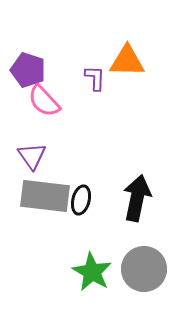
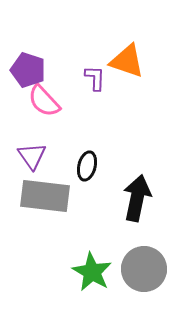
orange triangle: rotated 18 degrees clockwise
black ellipse: moved 6 px right, 34 px up
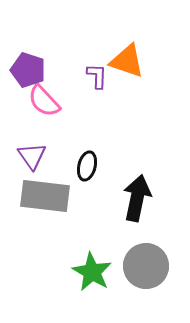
purple L-shape: moved 2 px right, 2 px up
gray circle: moved 2 px right, 3 px up
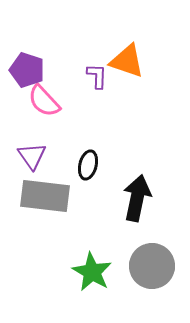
purple pentagon: moved 1 px left
black ellipse: moved 1 px right, 1 px up
gray circle: moved 6 px right
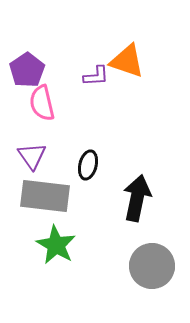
purple pentagon: rotated 20 degrees clockwise
purple L-shape: moved 1 px left; rotated 84 degrees clockwise
pink semicircle: moved 2 px left, 2 px down; rotated 30 degrees clockwise
green star: moved 36 px left, 27 px up
